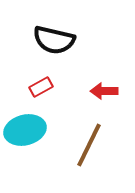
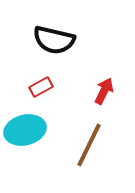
red arrow: rotated 116 degrees clockwise
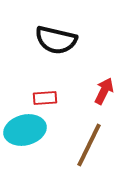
black semicircle: moved 2 px right
red rectangle: moved 4 px right, 11 px down; rotated 25 degrees clockwise
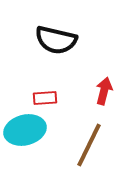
red arrow: rotated 12 degrees counterclockwise
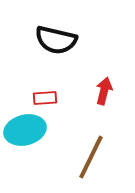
brown line: moved 2 px right, 12 px down
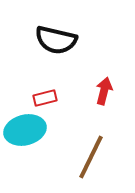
red rectangle: rotated 10 degrees counterclockwise
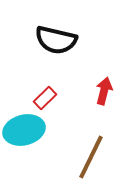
red rectangle: rotated 30 degrees counterclockwise
cyan ellipse: moved 1 px left
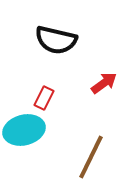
red arrow: moved 8 px up; rotated 40 degrees clockwise
red rectangle: moved 1 px left; rotated 20 degrees counterclockwise
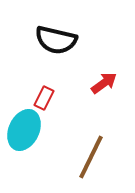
cyan ellipse: rotated 51 degrees counterclockwise
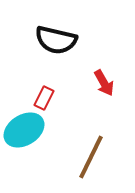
red arrow: rotated 96 degrees clockwise
cyan ellipse: rotated 33 degrees clockwise
